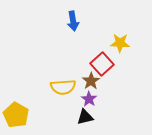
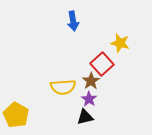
yellow star: rotated 12 degrees clockwise
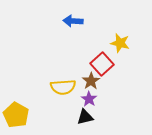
blue arrow: rotated 102 degrees clockwise
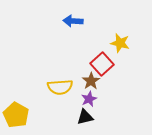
yellow semicircle: moved 3 px left
purple star: rotated 14 degrees clockwise
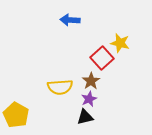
blue arrow: moved 3 px left, 1 px up
red square: moved 6 px up
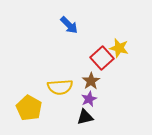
blue arrow: moved 1 px left, 5 px down; rotated 138 degrees counterclockwise
yellow star: moved 1 px left, 5 px down
yellow pentagon: moved 13 px right, 7 px up
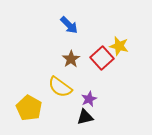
yellow star: moved 2 px up
brown star: moved 20 px left, 22 px up
yellow semicircle: rotated 40 degrees clockwise
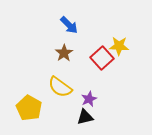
yellow star: rotated 12 degrees counterclockwise
brown star: moved 7 px left, 6 px up
